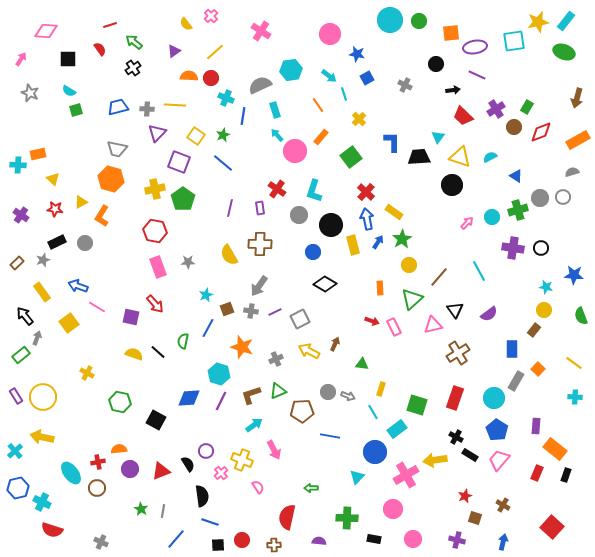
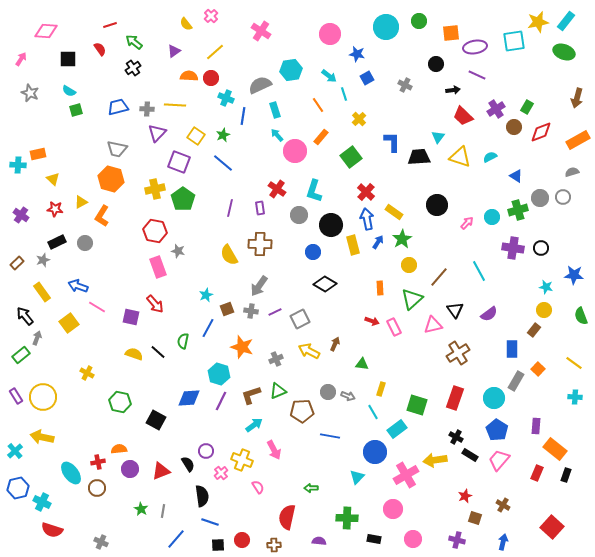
cyan circle at (390, 20): moved 4 px left, 7 px down
black circle at (452, 185): moved 15 px left, 20 px down
gray star at (188, 262): moved 10 px left, 11 px up; rotated 16 degrees clockwise
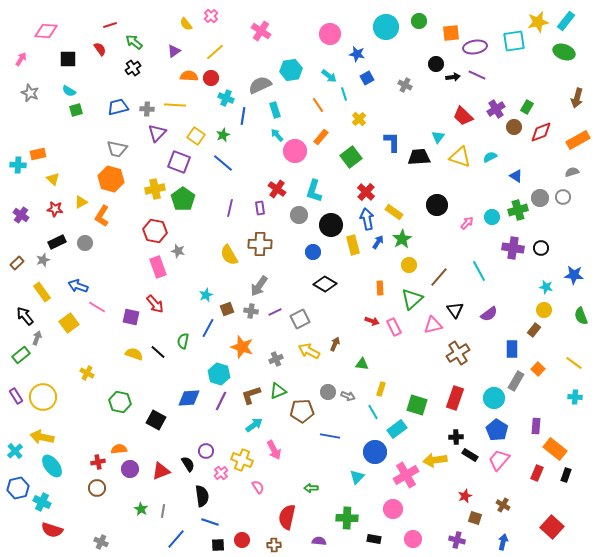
black arrow at (453, 90): moved 13 px up
black cross at (456, 437): rotated 32 degrees counterclockwise
cyan ellipse at (71, 473): moved 19 px left, 7 px up
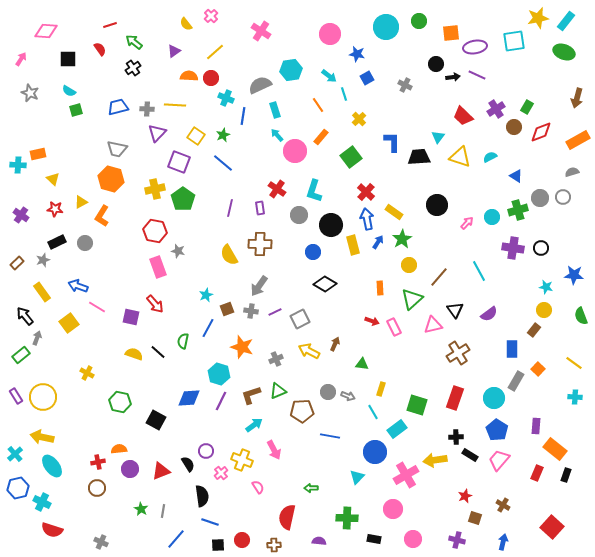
yellow star at (538, 22): moved 4 px up
cyan cross at (15, 451): moved 3 px down
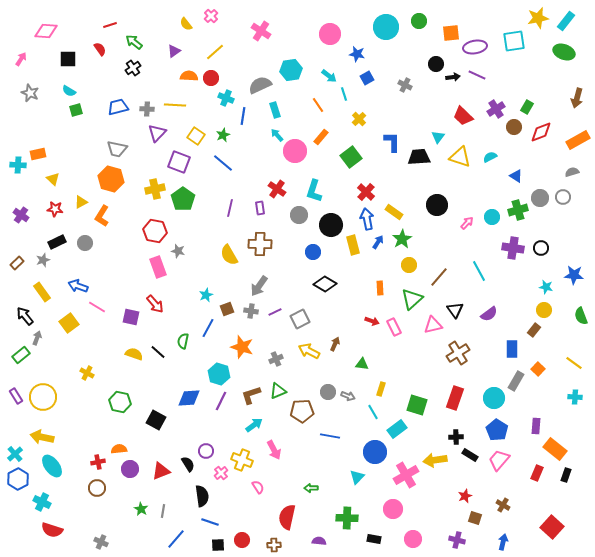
blue hexagon at (18, 488): moved 9 px up; rotated 15 degrees counterclockwise
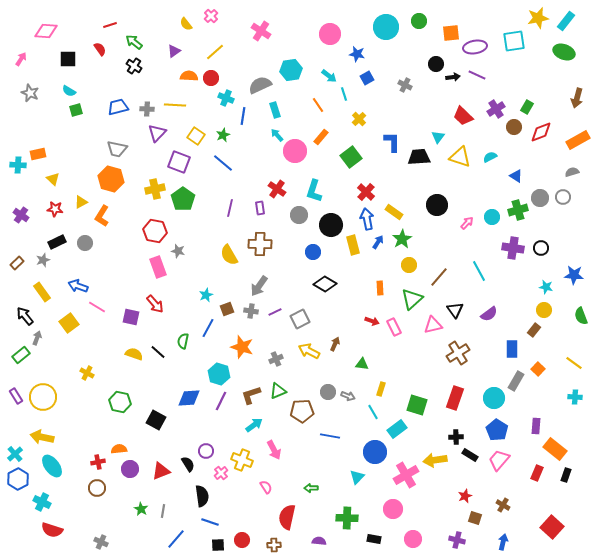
black cross at (133, 68): moved 1 px right, 2 px up; rotated 21 degrees counterclockwise
pink semicircle at (258, 487): moved 8 px right
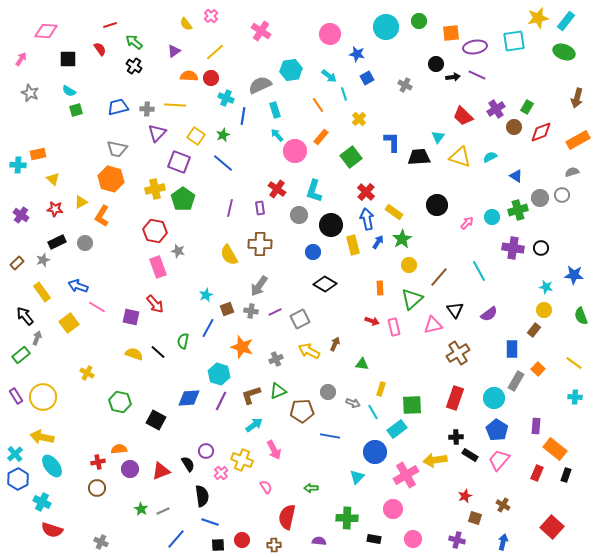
gray circle at (563, 197): moved 1 px left, 2 px up
pink rectangle at (394, 327): rotated 12 degrees clockwise
gray arrow at (348, 396): moved 5 px right, 7 px down
green square at (417, 405): moved 5 px left; rotated 20 degrees counterclockwise
gray line at (163, 511): rotated 56 degrees clockwise
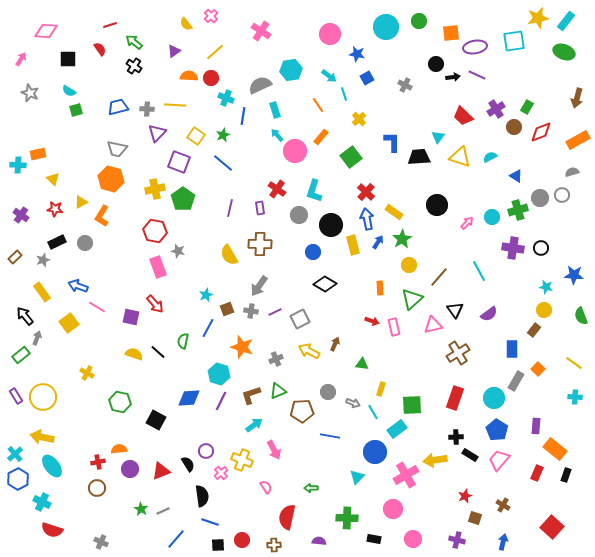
brown rectangle at (17, 263): moved 2 px left, 6 px up
